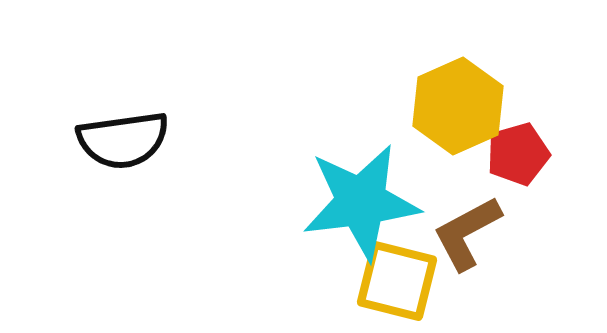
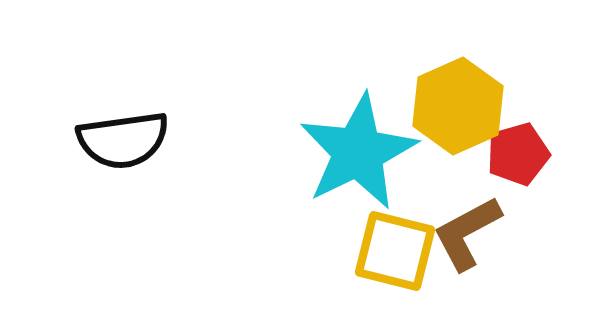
cyan star: moved 3 px left, 50 px up; rotated 19 degrees counterclockwise
yellow square: moved 2 px left, 30 px up
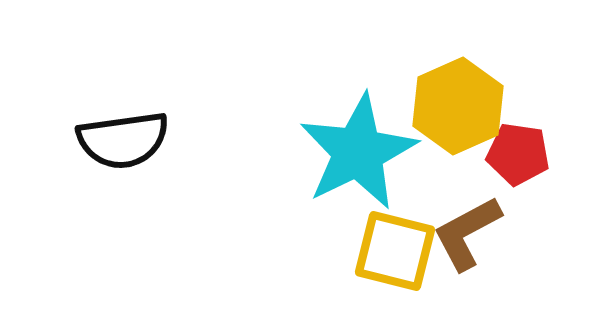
red pentagon: rotated 24 degrees clockwise
